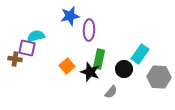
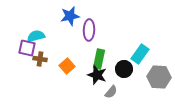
brown cross: moved 25 px right
black star: moved 7 px right, 3 px down
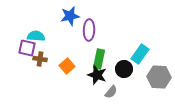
cyan semicircle: rotated 18 degrees clockwise
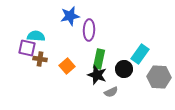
gray semicircle: rotated 24 degrees clockwise
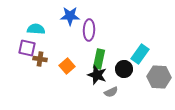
blue star: rotated 12 degrees clockwise
cyan semicircle: moved 7 px up
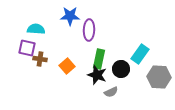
black circle: moved 3 px left
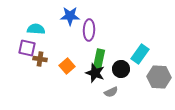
black star: moved 2 px left, 2 px up
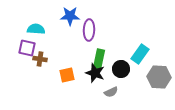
orange square: moved 9 px down; rotated 28 degrees clockwise
